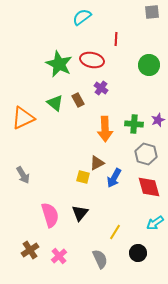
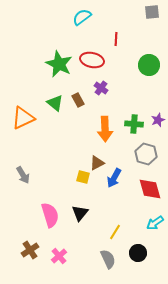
red diamond: moved 1 px right, 2 px down
gray semicircle: moved 8 px right
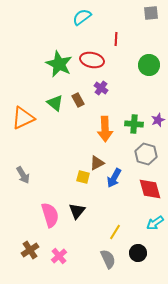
gray square: moved 1 px left, 1 px down
black triangle: moved 3 px left, 2 px up
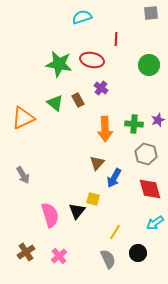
cyan semicircle: rotated 18 degrees clockwise
green star: rotated 16 degrees counterclockwise
brown triangle: rotated 21 degrees counterclockwise
yellow square: moved 10 px right, 22 px down
brown cross: moved 4 px left, 2 px down
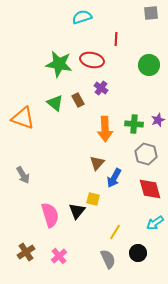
orange triangle: rotated 45 degrees clockwise
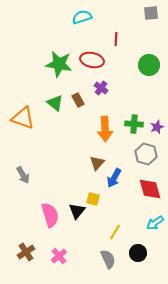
purple star: moved 1 px left, 7 px down
